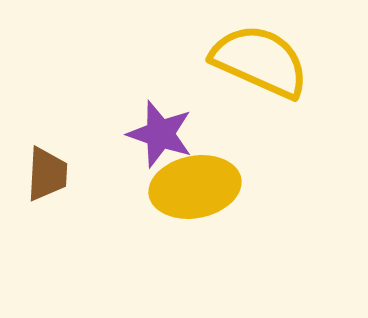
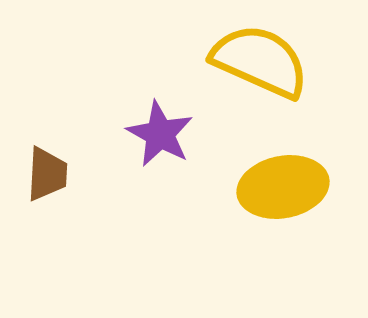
purple star: rotated 10 degrees clockwise
yellow ellipse: moved 88 px right
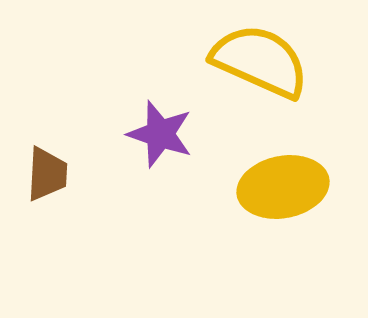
purple star: rotated 10 degrees counterclockwise
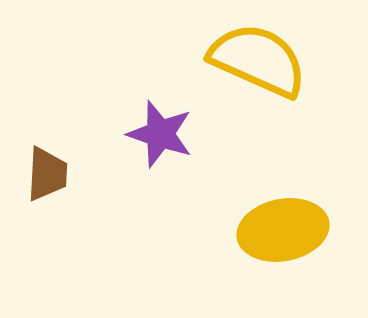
yellow semicircle: moved 2 px left, 1 px up
yellow ellipse: moved 43 px down
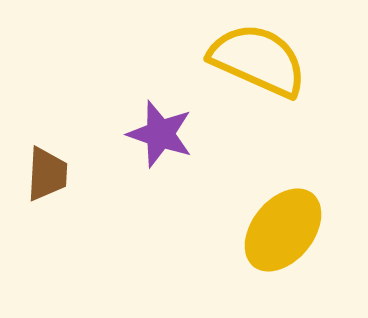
yellow ellipse: rotated 40 degrees counterclockwise
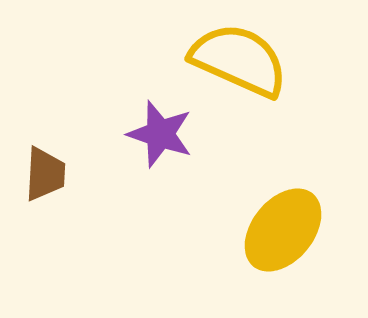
yellow semicircle: moved 19 px left
brown trapezoid: moved 2 px left
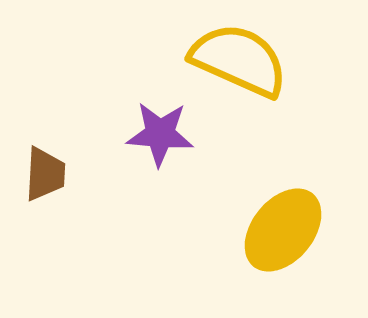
purple star: rotated 14 degrees counterclockwise
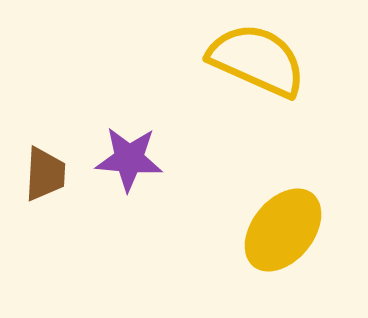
yellow semicircle: moved 18 px right
purple star: moved 31 px left, 25 px down
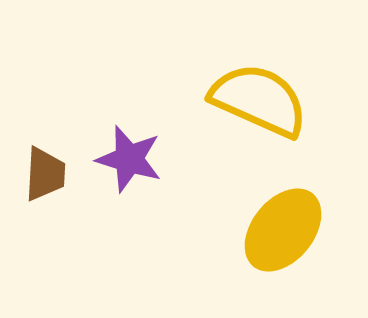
yellow semicircle: moved 2 px right, 40 px down
purple star: rotated 12 degrees clockwise
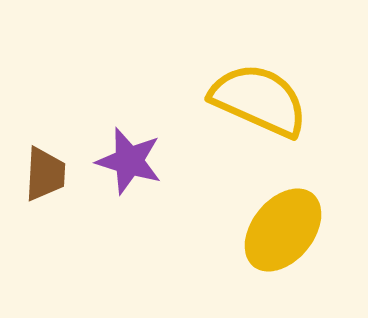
purple star: moved 2 px down
